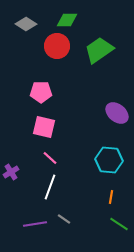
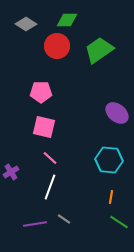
green line: moved 2 px up
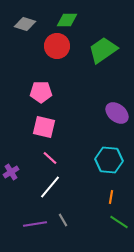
gray diamond: moved 1 px left; rotated 15 degrees counterclockwise
green trapezoid: moved 4 px right
white line: rotated 20 degrees clockwise
gray line: moved 1 px left, 1 px down; rotated 24 degrees clockwise
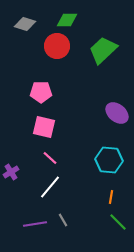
green trapezoid: rotated 8 degrees counterclockwise
green line: moved 1 px left; rotated 12 degrees clockwise
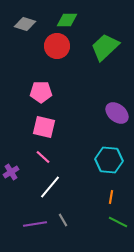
green trapezoid: moved 2 px right, 3 px up
pink line: moved 7 px left, 1 px up
green line: rotated 18 degrees counterclockwise
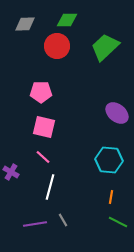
gray diamond: rotated 20 degrees counterclockwise
purple cross: rotated 28 degrees counterclockwise
white line: rotated 25 degrees counterclockwise
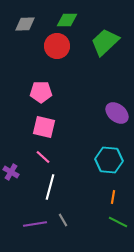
green trapezoid: moved 5 px up
orange line: moved 2 px right
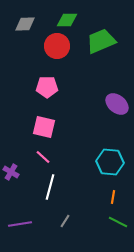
green trapezoid: moved 4 px left, 1 px up; rotated 20 degrees clockwise
pink pentagon: moved 6 px right, 5 px up
purple ellipse: moved 9 px up
cyan hexagon: moved 1 px right, 2 px down
gray line: moved 2 px right, 1 px down; rotated 64 degrees clockwise
purple line: moved 15 px left
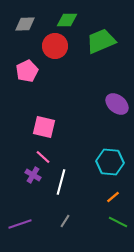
red circle: moved 2 px left
pink pentagon: moved 20 px left, 16 px up; rotated 25 degrees counterclockwise
purple cross: moved 22 px right, 3 px down
white line: moved 11 px right, 5 px up
orange line: rotated 40 degrees clockwise
purple line: rotated 10 degrees counterclockwise
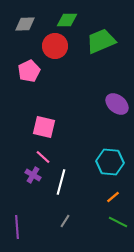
pink pentagon: moved 2 px right
purple line: moved 3 px left, 3 px down; rotated 75 degrees counterclockwise
